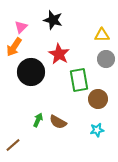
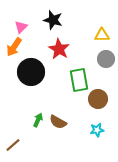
red star: moved 5 px up
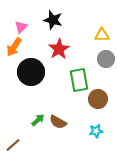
red star: rotated 10 degrees clockwise
green arrow: rotated 24 degrees clockwise
cyan star: moved 1 px left, 1 px down
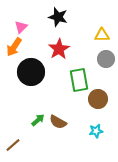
black star: moved 5 px right, 3 px up
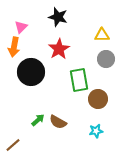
orange arrow: rotated 24 degrees counterclockwise
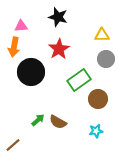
pink triangle: moved 1 px up; rotated 40 degrees clockwise
green rectangle: rotated 65 degrees clockwise
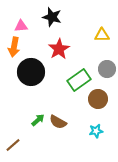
black star: moved 6 px left
gray circle: moved 1 px right, 10 px down
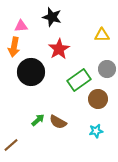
brown line: moved 2 px left
